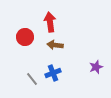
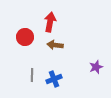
red arrow: rotated 18 degrees clockwise
blue cross: moved 1 px right, 6 px down
gray line: moved 4 px up; rotated 40 degrees clockwise
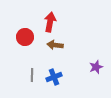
blue cross: moved 2 px up
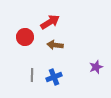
red arrow: rotated 48 degrees clockwise
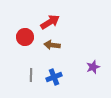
brown arrow: moved 3 px left
purple star: moved 3 px left
gray line: moved 1 px left
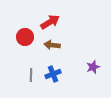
blue cross: moved 1 px left, 3 px up
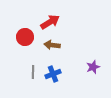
gray line: moved 2 px right, 3 px up
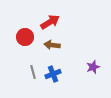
gray line: rotated 16 degrees counterclockwise
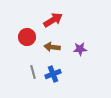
red arrow: moved 3 px right, 2 px up
red circle: moved 2 px right
brown arrow: moved 2 px down
purple star: moved 13 px left, 18 px up; rotated 16 degrees clockwise
